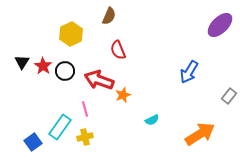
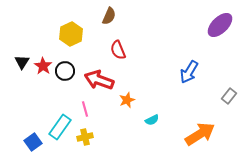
orange star: moved 4 px right, 5 px down
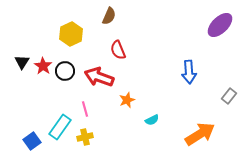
blue arrow: rotated 35 degrees counterclockwise
red arrow: moved 3 px up
blue square: moved 1 px left, 1 px up
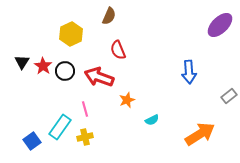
gray rectangle: rotated 14 degrees clockwise
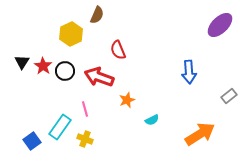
brown semicircle: moved 12 px left, 1 px up
yellow cross: moved 2 px down; rotated 35 degrees clockwise
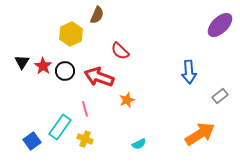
red semicircle: moved 2 px right, 1 px down; rotated 24 degrees counterclockwise
gray rectangle: moved 9 px left
cyan semicircle: moved 13 px left, 24 px down
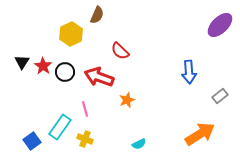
black circle: moved 1 px down
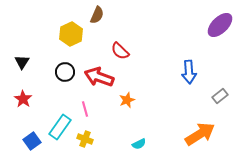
red star: moved 20 px left, 33 px down
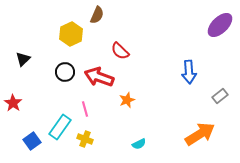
black triangle: moved 1 px right, 3 px up; rotated 14 degrees clockwise
red star: moved 10 px left, 4 px down
